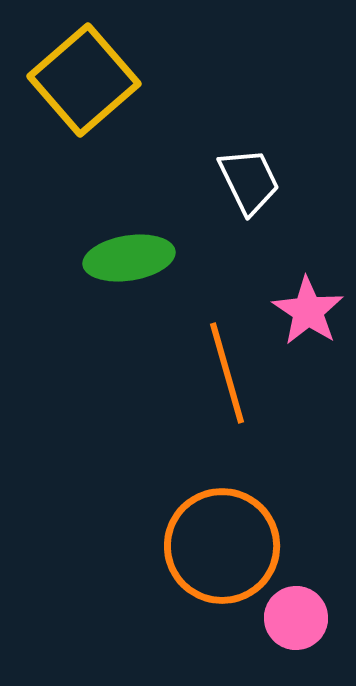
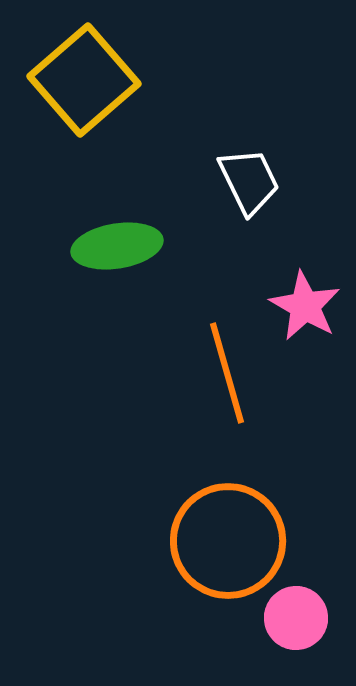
green ellipse: moved 12 px left, 12 px up
pink star: moved 3 px left, 5 px up; rotated 4 degrees counterclockwise
orange circle: moved 6 px right, 5 px up
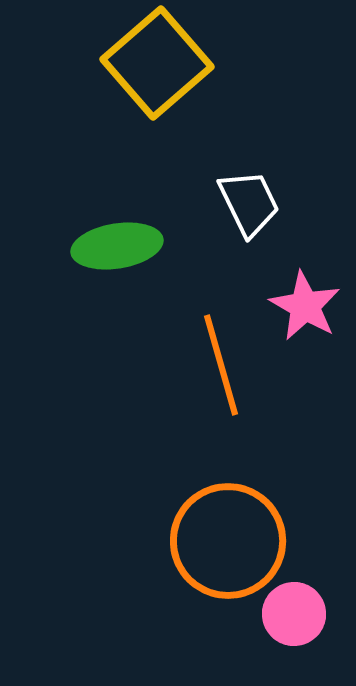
yellow square: moved 73 px right, 17 px up
white trapezoid: moved 22 px down
orange line: moved 6 px left, 8 px up
pink circle: moved 2 px left, 4 px up
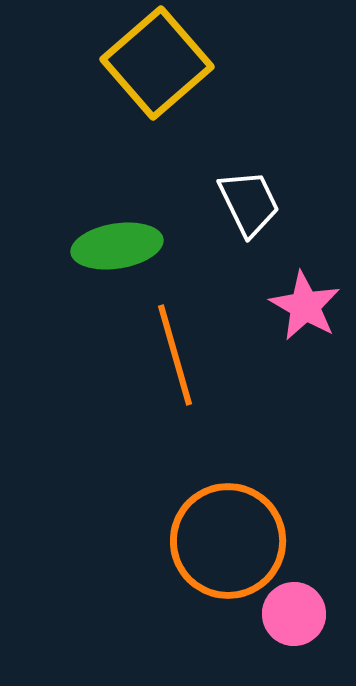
orange line: moved 46 px left, 10 px up
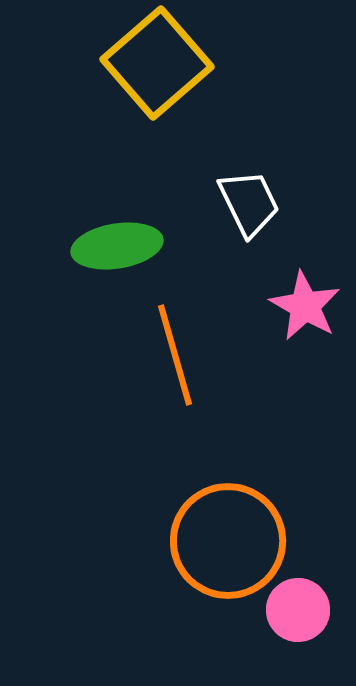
pink circle: moved 4 px right, 4 px up
